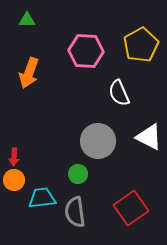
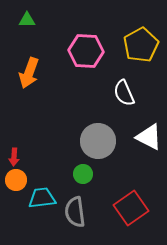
white semicircle: moved 5 px right
green circle: moved 5 px right
orange circle: moved 2 px right
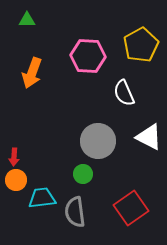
pink hexagon: moved 2 px right, 5 px down
orange arrow: moved 3 px right
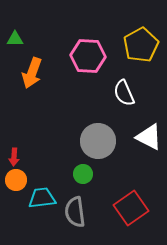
green triangle: moved 12 px left, 19 px down
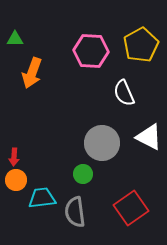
pink hexagon: moved 3 px right, 5 px up
gray circle: moved 4 px right, 2 px down
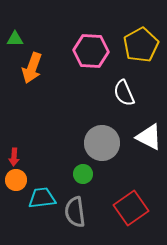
orange arrow: moved 5 px up
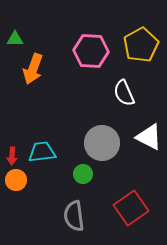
orange arrow: moved 1 px right, 1 px down
red arrow: moved 2 px left, 1 px up
cyan trapezoid: moved 46 px up
gray semicircle: moved 1 px left, 4 px down
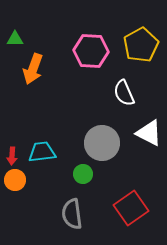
white triangle: moved 4 px up
orange circle: moved 1 px left
gray semicircle: moved 2 px left, 2 px up
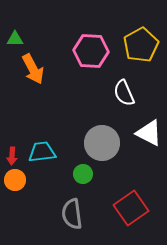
orange arrow: rotated 48 degrees counterclockwise
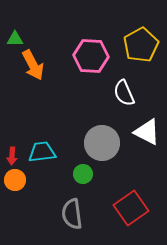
pink hexagon: moved 5 px down
orange arrow: moved 4 px up
white triangle: moved 2 px left, 1 px up
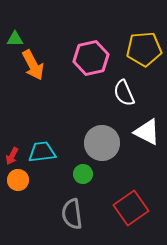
yellow pentagon: moved 3 px right, 4 px down; rotated 24 degrees clockwise
pink hexagon: moved 2 px down; rotated 16 degrees counterclockwise
red arrow: rotated 24 degrees clockwise
orange circle: moved 3 px right
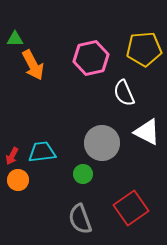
gray semicircle: moved 8 px right, 5 px down; rotated 12 degrees counterclockwise
